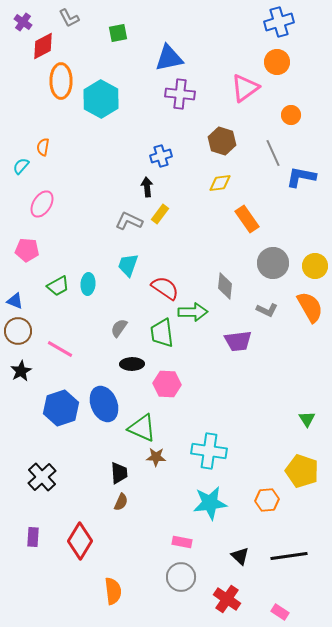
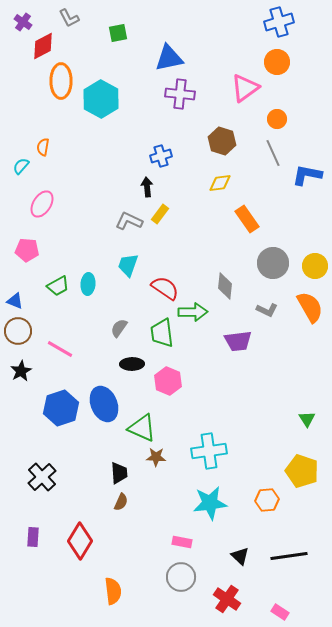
orange circle at (291, 115): moved 14 px left, 4 px down
blue L-shape at (301, 177): moved 6 px right, 2 px up
pink hexagon at (167, 384): moved 1 px right, 3 px up; rotated 20 degrees clockwise
cyan cross at (209, 451): rotated 16 degrees counterclockwise
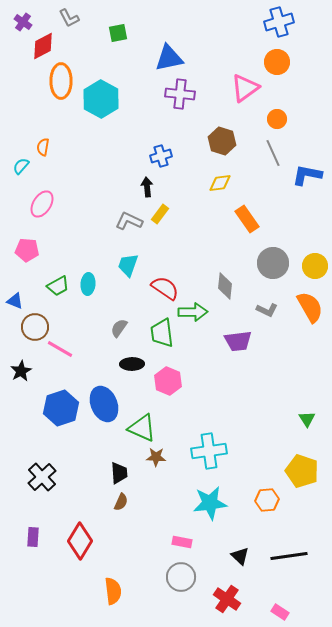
brown circle at (18, 331): moved 17 px right, 4 px up
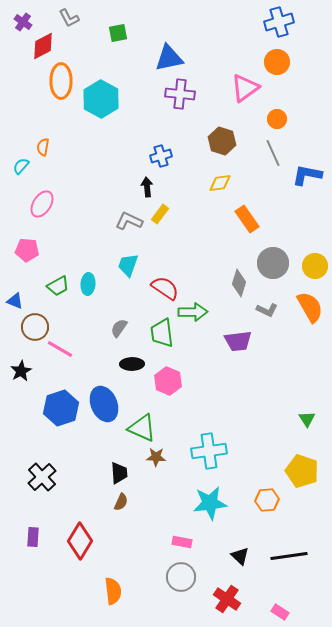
gray diamond at (225, 286): moved 14 px right, 3 px up; rotated 12 degrees clockwise
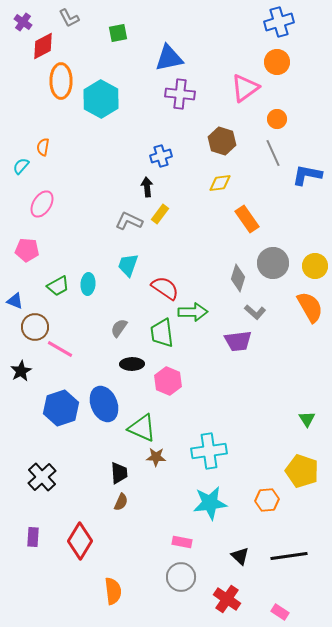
gray diamond at (239, 283): moved 1 px left, 5 px up
gray L-shape at (267, 310): moved 12 px left, 2 px down; rotated 15 degrees clockwise
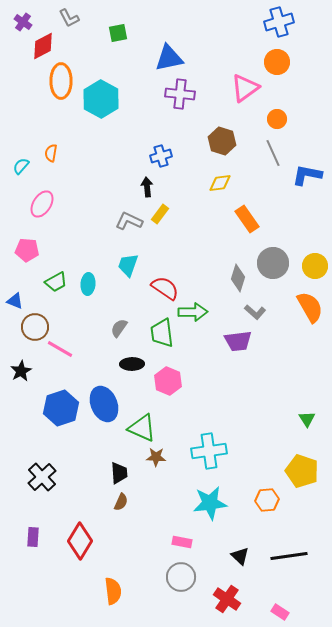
orange semicircle at (43, 147): moved 8 px right, 6 px down
green trapezoid at (58, 286): moved 2 px left, 4 px up
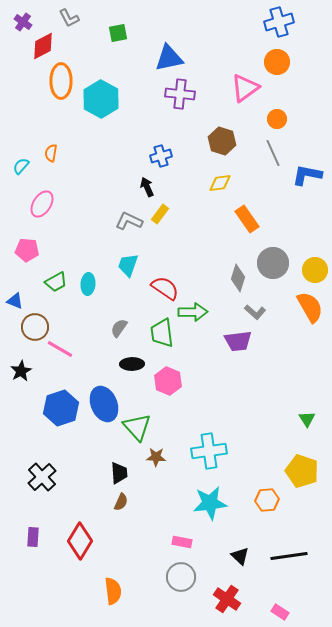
black arrow at (147, 187): rotated 18 degrees counterclockwise
yellow circle at (315, 266): moved 4 px down
green triangle at (142, 428): moved 5 px left, 1 px up; rotated 24 degrees clockwise
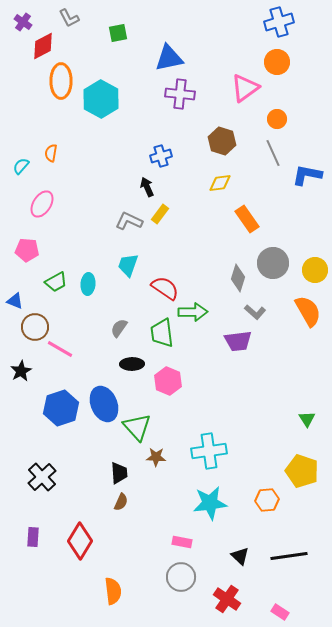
orange semicircle at (310, 307): moved 2 px left, 4 px down
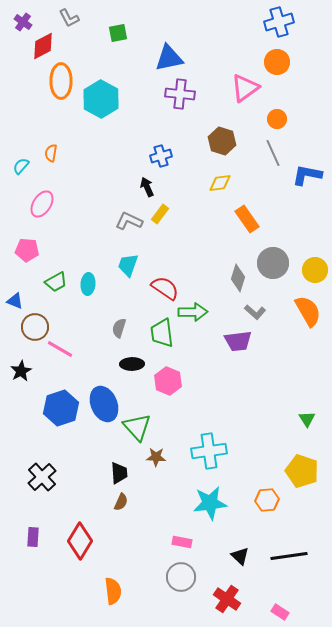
gray semicircle at (119, 328): rotated 18 degrees counterclockwise
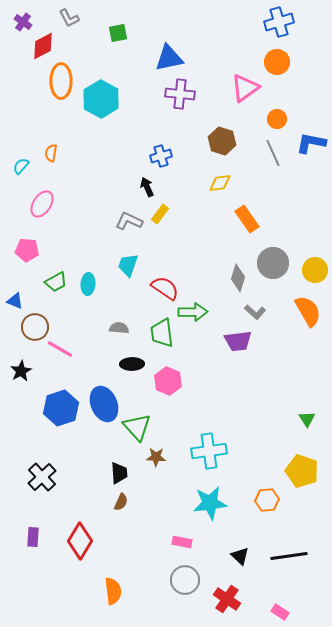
blue L-shape at (307, 175): moved 4 px right, 32 px up
gray semicircle at (119, 328): rotated 78 degrees clockwise
gray circle at (181, 577): moved 4 px right, 3 px down
